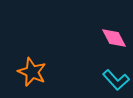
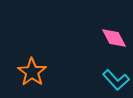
orange star: rotated 12 degrees clockwise
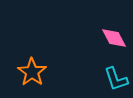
cyan L-shape: moved 1 px up; rotated 24 degrees clockwise
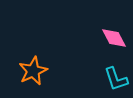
orange star: moved 1 px right, 1 px up; rotated 12 degrees clockwise
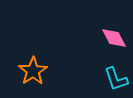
orange star: rotated 8 degrees counterclockwise
